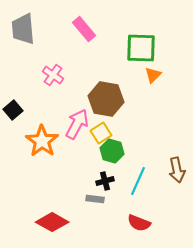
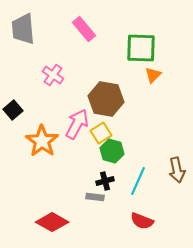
gray rectangle: moved 2 px up
red semicircle: moved 3 px right, 2 px up
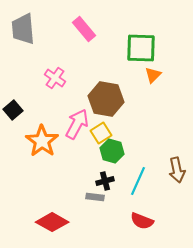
pink cross: moved 2 px right, 3 px down
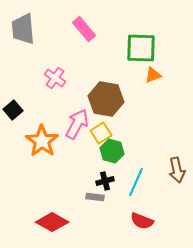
orange triangle: rotated 24 degrees clockwise
cyan line: moved 2 px left, 1 px down
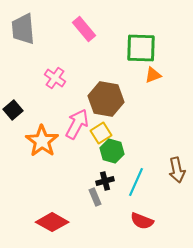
gray rectangle: rotated 60 degrees clockwise
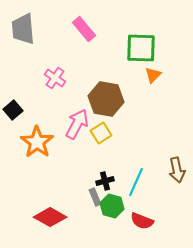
orange triangle: rotated 24 degrees counterclockwise
orange star: moved 5 px left, 1 px down
green hexagon: moved 55 px down
red diamond: moved 2 px left, 5 px up
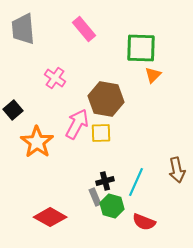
yellow square: rotated 30 degrees clockwise
red semicircle: moved 2 px right, 1 px down
